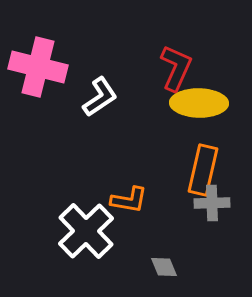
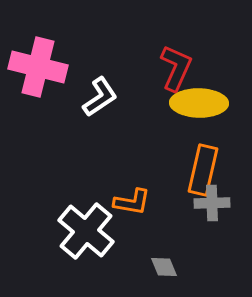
orange L-shape: moved 3 px right, 2 px down
white cross: rotated 6 degrees counterclockwise
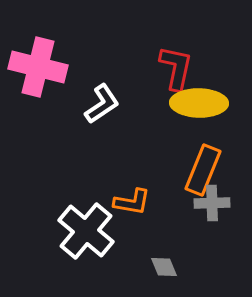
red L-shape: rotated 12 degrees counterclockwise
white L-shape: moved 2 px right, 7 px down
orange rectangle: rotated 9 degrees clockwise
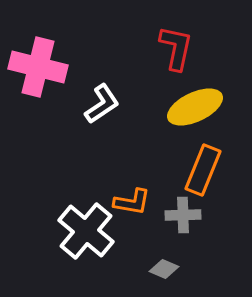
red L-shape: moved 20 px up
yellow ellipse: moved 4 px left, 4 px down; rotated 26 degrees counterclockwise
gray cross: moved 29 px left, 12 px down
gray diamond: moved 2 px down; rotated 44 degrees counterclockwise
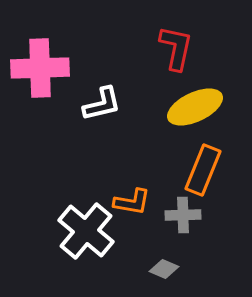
pink cross: moved 2 px right, 1 px down; rotated 16 degrees counterclockwise
white L-shape: rotated 21 degrees clockwise
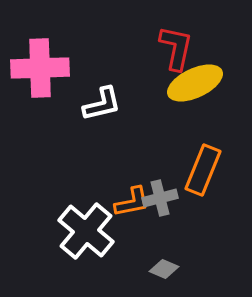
yellow ellipse: moved 24 px up
orange L-shape: rotated 21 degrees counterclockwise
gray cross: moved 23 px left, 17 px up; rotated 12 degrees counterclockwise
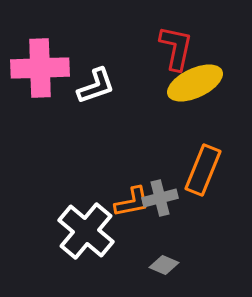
white L-shape: moved 6 px left, 18 px up; rotated 6 degrees counterclockwise
gray diamond: moved 4 px up
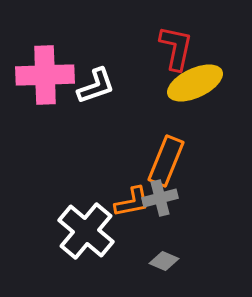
pink cross: moved 5 px right, 7 px down
orange rectangle: moved 37 px left, 9 px up
gray diamond: moved 4 px up
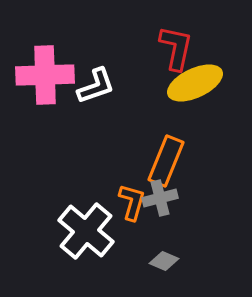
orange L-shape: rotated 63 degrees counterclockwise
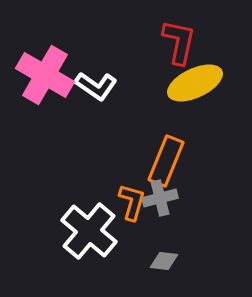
red L-shape: moved 3 px right, 6 px up
pink cross: rotated 32 degrees clockwise
white L-shape: rotated 54 degrees clockwise
white cross: moved 3 px right
gray diamond: rotated 16 degrees counterclockwise
